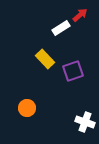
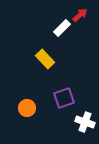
white rectangle: moved 1 px right; rotated 12 degrees counterclockwise
purple square: moved 9 px left, 27 px down
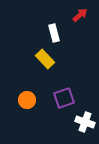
white rectangle: moved 8 px left, 5 px down; rotated 60 degrees counterclockwise
orange circle: moved 8 px up
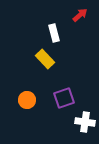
white cross: rotated 12 degrees counterclockwise
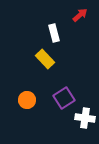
purple square: rotated 15 degrees counterclockwise
white cross: moved 4 px up
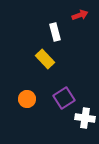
red arrow: rotated 21 degrees clockwise
white rectangle: moved 1 px right, 1 px up
orange circle: moved 1 px up
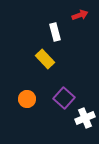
purple square: rotated 15 degrees counterclockwise
white cross: rotated 30 degrees counterclockwise
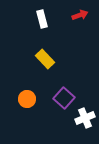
white rectangle: moved 13 px left, 13 px up
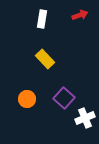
white rectangle: rotated 24 degrees clockwise
